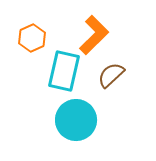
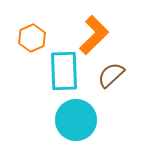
cyan rectangle: rotated 15 degrees counterclockwise
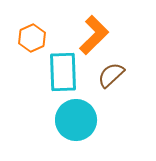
cyan rectangle: moved 1 px left, 1 px down
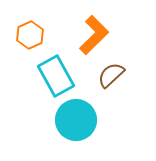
orange hexagon: moved 2 px left, 3 px up
cyan rectangle: moved 7 px left, 4 px down; rotated 27 degrees counterclockwise
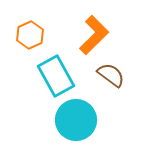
brown semicircle: rotated 80 degrees clockwise
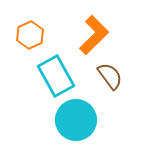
brown semicircle: moved 1 px left, 1 px down; rotated 16 degrees clockwise
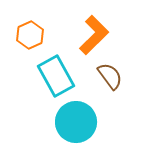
cyan circle: moved 2 px down
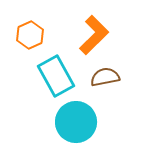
brown semicircle: moved 5 px left, 1 px down; rotated 64 degrees counterclockwise
